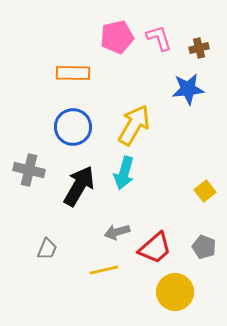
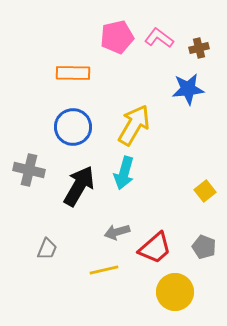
pink L-shape: rotated 36 degrees counterclockwise
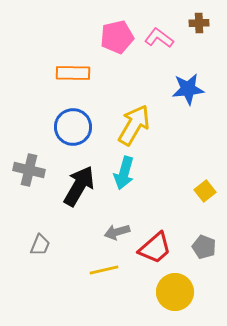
brown cross: moved 25 px up; rotated 12 degrees clockwise
gray trapezoid: moved 7 px left, 4 px up
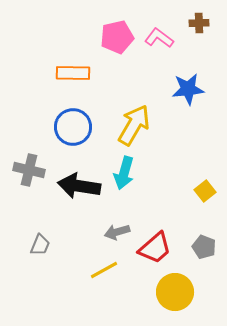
black arrow: rotated 111 degrees counterclockwise
yellow line: rotated 16 degrees counterclockwise
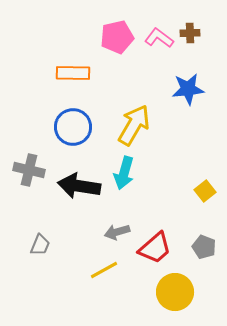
brown cross: moved 9 px left, 10 px down
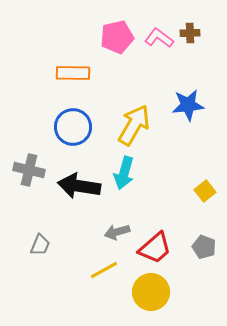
blue star: moved 16 px down
yellow circle: moved 24 px left
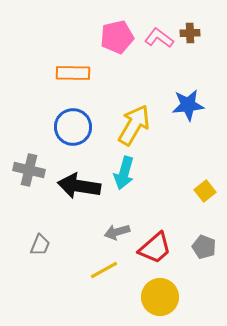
yellow circle: moved 9 px right, 5 px down
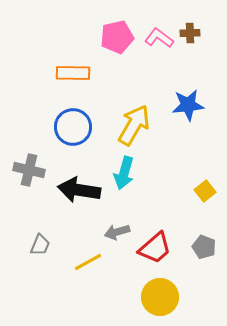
black arrow: moved 4 px down
yellow line: moved 16 px left, 8 px up
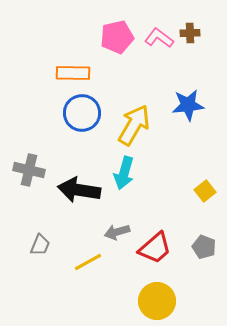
blue circle: moved 9 px right, 14 px up
yellow circle: moved 3 px left, 4 px down
